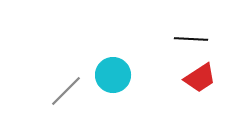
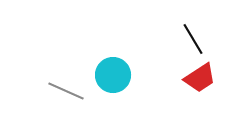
black line: moved 2 px right; rotated 56 degrees clockwise
gray line: rotated 69 degrees clockwise
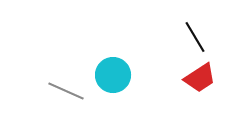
black line: moved 2 px right, 2 px up
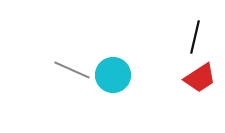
black line: rotated 44 degrees clockwise
gray line: moved 6 px right, 21 px up
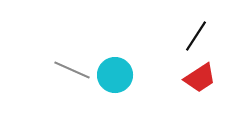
black line: moved 1 px right, 1 px up; rotated 20 degrees clockwise
cyan circle: moved 2 px right
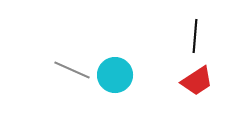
black line: moved 1 px left; rotated 28 degrees counterclockwise
red trapezoid: moved 3 px left, 3 px down
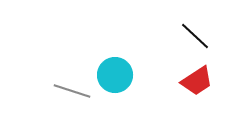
black line: rotated 52 degrees counterclockwise
gray line: moved 21 px down; rotated 6 degrees counterclockwise
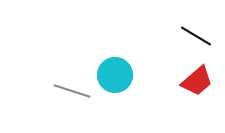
black line: moved 1 px right; rotated 12 degrees counterclockwise
red trapezoid: rotated 8 degrees counterclockwise
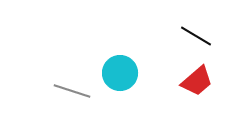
cyan circle: moved 5 px right, 2 px up
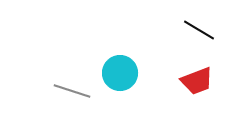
black line: moved 3 px right, 6 px up
red trapezoid: rotated 20 degrees clockwise
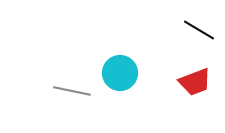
red trapezoid: moved 2 px left, 1 px down
gray line: rotated 6 degrees counterclockwise
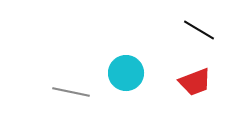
cyan circle: moved 6 px right
gray line: moved 1 px left, 1 px down
